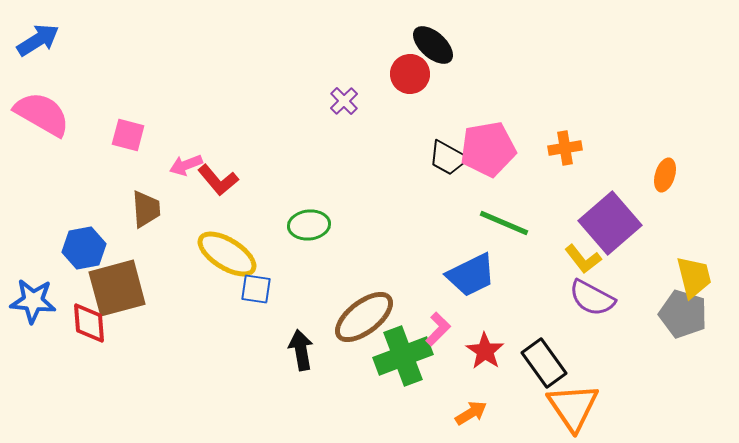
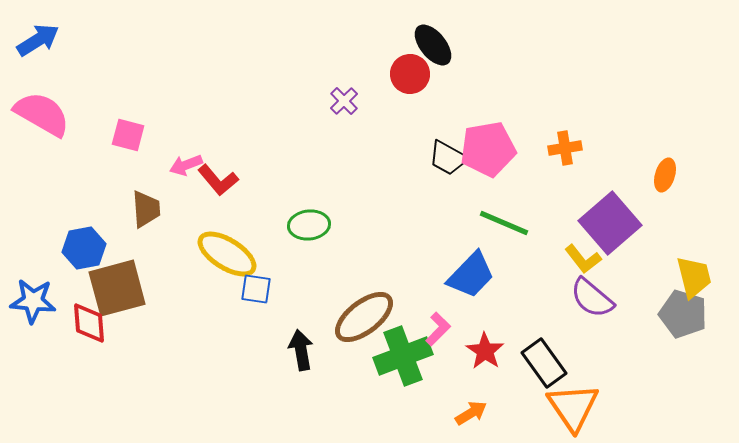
black ellipse: rotated 9 degrees clockwise
blue trapezoid: rotated 20 degrees counterclockwise
purple semicircle: rotated 12 degrees clockwise
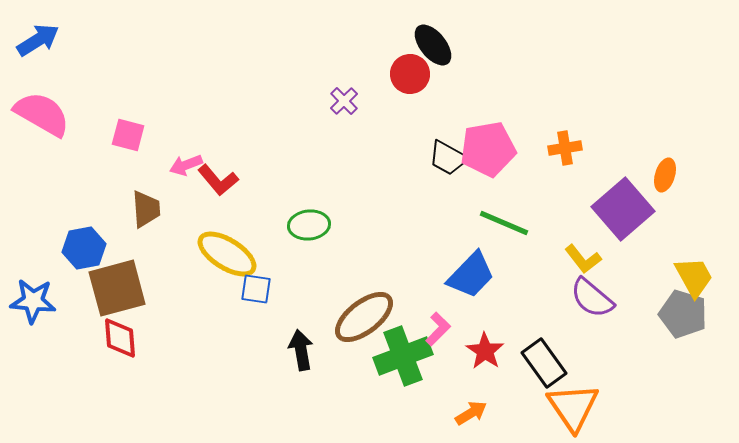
purple square: moved 13 px right, 14 px up
yellow trapezoid: rotated 15 degrees counterclockwise
red diamond: moved 31 px right, 15 px down
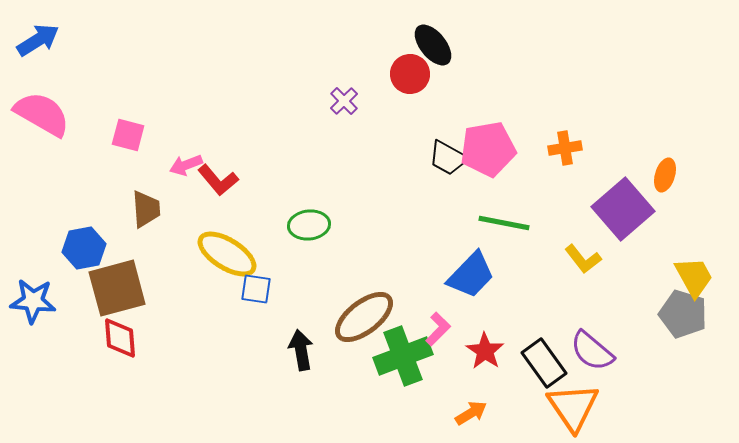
green line: rotated 12 degrees counterclockwise
purple semicircle: moved 53 px down
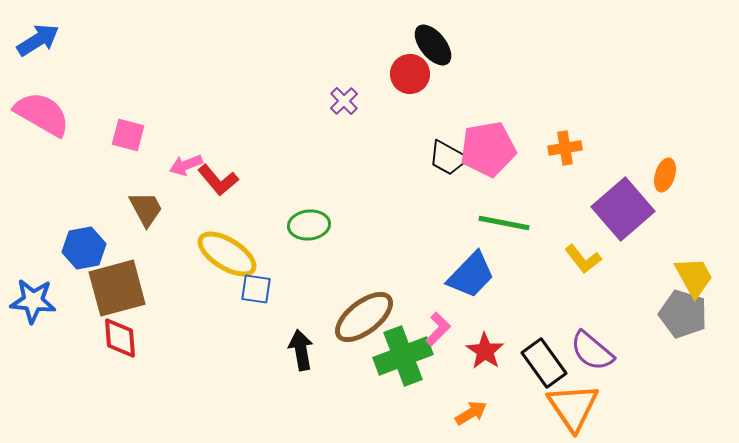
brown trapezoid: rotated 24 degrees counterclockwise
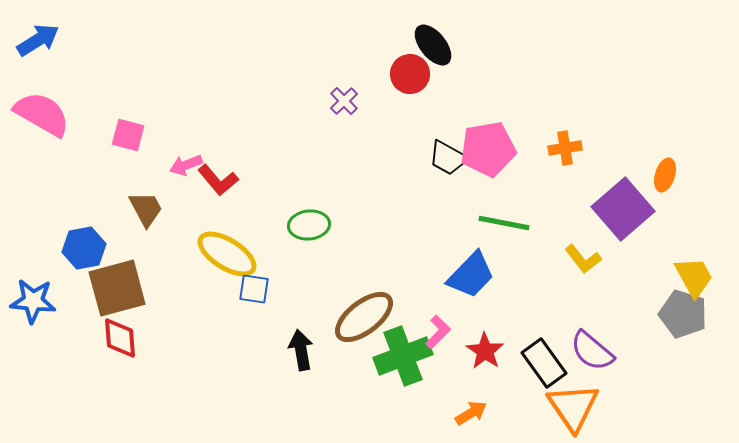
blue square: moved 2 px left
pink L-shape: moved 3 px down
